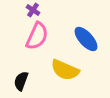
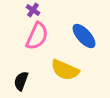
blue ellipse: moved 2 px left, 3 px up
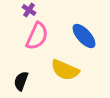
purple cross: moved 4 px left
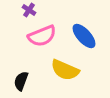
pink semicircle: moved 5 px right; rotated 44 degrees clockwise
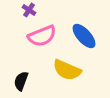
yellow semicircle: moved 2 px right
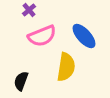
purple cross: rotated 16 degrees clockwise
yellow semicircle: moved 1 px left, 3 px up; rotated 104 degrees counterclockwise
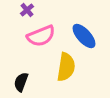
purple cross: moved 2 px left
pink semicircle: moved 1 px left
black semicircle: moved 1 px down
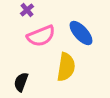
blue ellipse: moved 3 px left, 3 px up
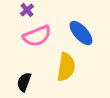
pink semicircle: moved 4 px left
black semicircle: moved 3 px right
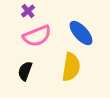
purple cross: moved 1 px right, 1 px down
yellow semicircle: moved 5 px right
black semicircle: moved 1 px right, 11 px up
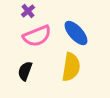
blue ellipse: moved 5 px left
